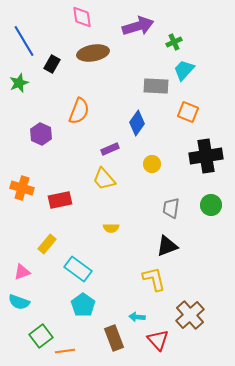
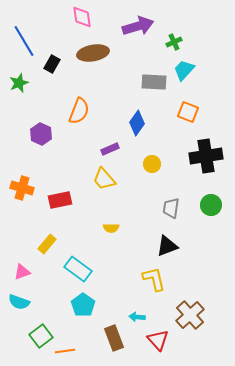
gray rectangle: moved 2 px left, 4 px up
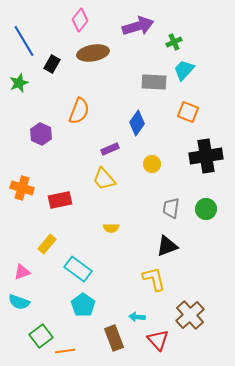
pink diamond: moved 2 px left, 3 px down; rotated 45 degrees clockwise
green circle: moved 5 px left, 4 px down
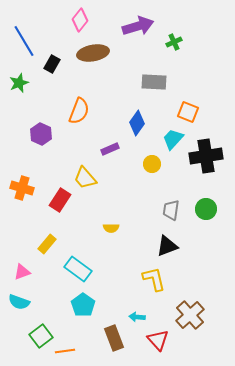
cyan trapezoid: moved 11 px left, 69 px down
yellow trapezoid: moved 19 px left, 1 px up
red rectangle: rotated 45 degrees counterclockwise
gray trapezoid: moved 2 px down
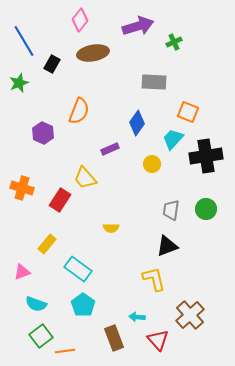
purple hexagon: moved 2 px right, 1 px up
cyan semicircle: moved 17 px right, 2 px down
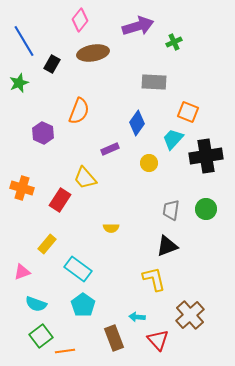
yellow circle: moved 3 px left, 1 px up
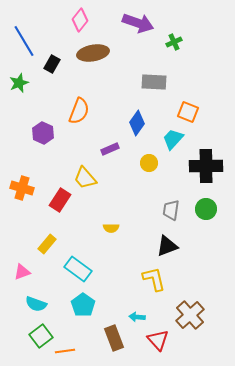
purple arrow: moved 3 px up; rotated 36 degrees clockwise
black cross: moved 10 px down; rotated 8 degrees clockwise
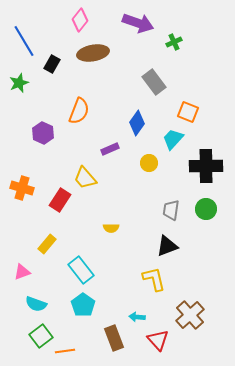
gray rectangle: rotated 50 degrees clockwise
cyan rectangle: moved 3 px right, 1 px down; rotated 16 degrees clockwise
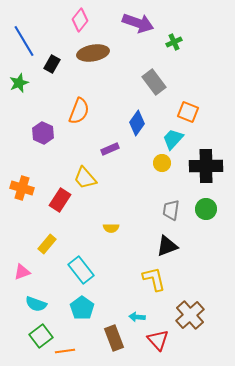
yellow circle: moved 13 px right
cyan pentagon: moved 1 px left, 3 px down
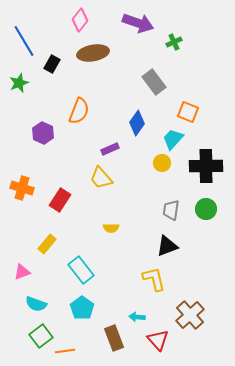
yellow trapezoid: moved 16 px right
